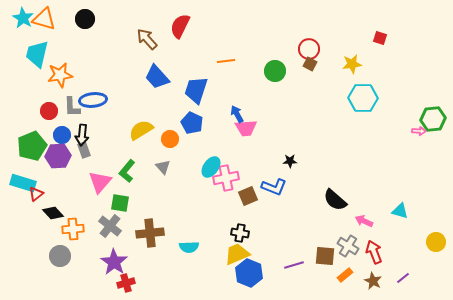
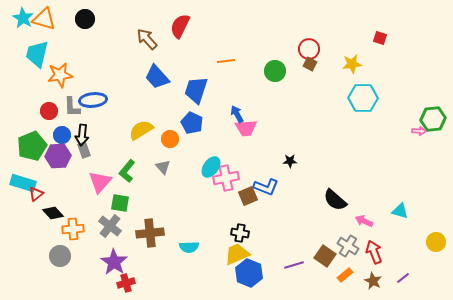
blue L-shape at (274, 187): moved 8 px left
brown square at (325, 256): rotated 30 degrees clockwise
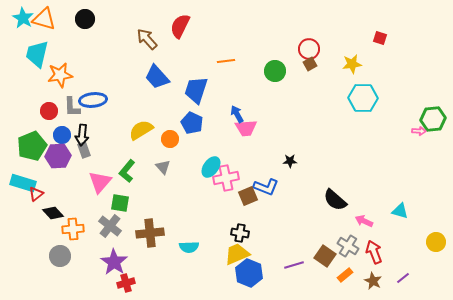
brown square at (310, 64): rotated 32 degrees clockwise
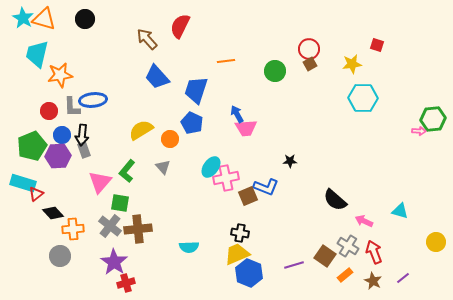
red square at (380, 38): moved 3 px left, 7 px down
brown cross at (150, 233): moved 12 px left, 4 px up
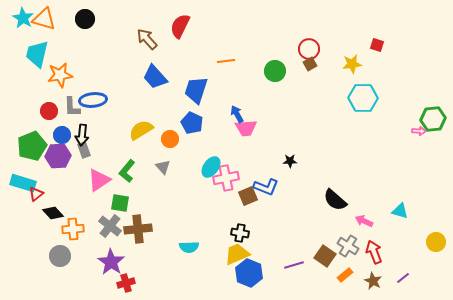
blue trapezoid at (157, 77): moved 2 px left
pink triangle at (100, 182): moved 1 px left, 2 px up; rotated 15 degrees clockwise
purple star at (114, 262): moved 3 px left
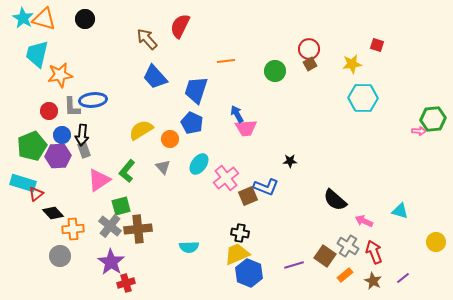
cyan ellipse at (211, 167): moved 12 px left, 3 px up
pink cross at (226, 178): rotated 25 degrees counterclockwise
green square at (120, 203): moved 1 px right, 3 px down; rotated 24 degrees counterclockwise
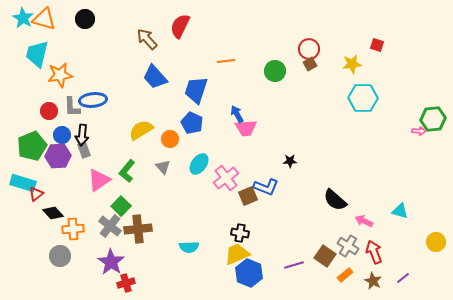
green square at (121, 206): rotated 30 degrees counterclockwise
